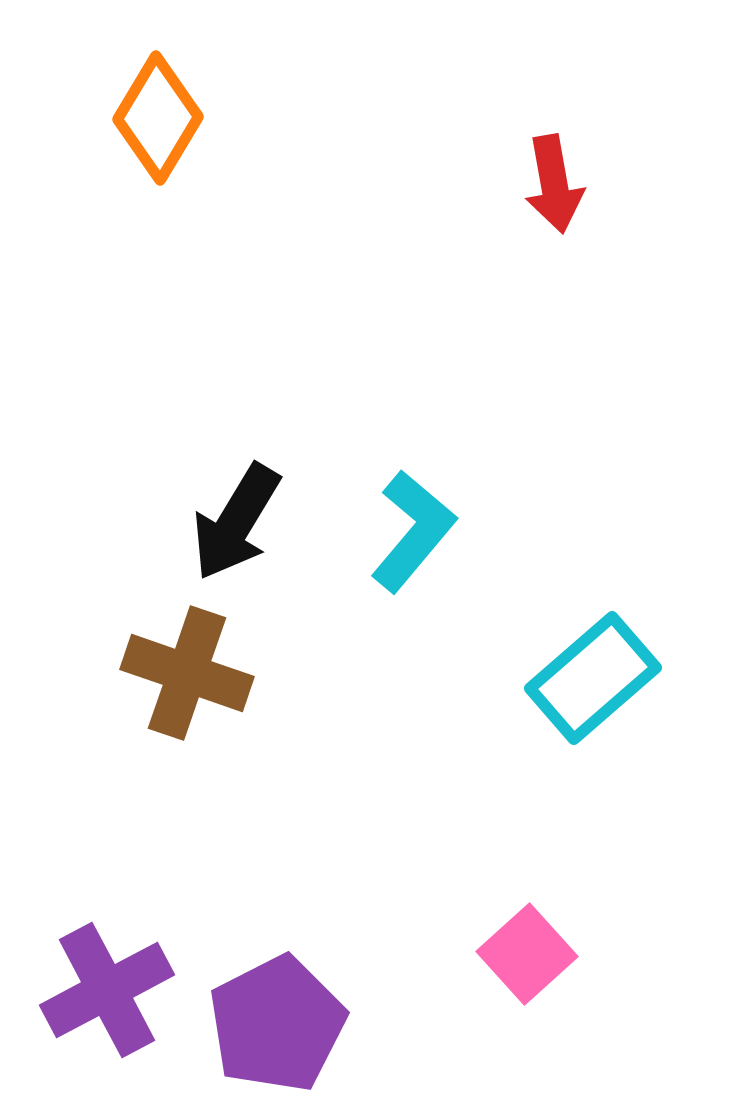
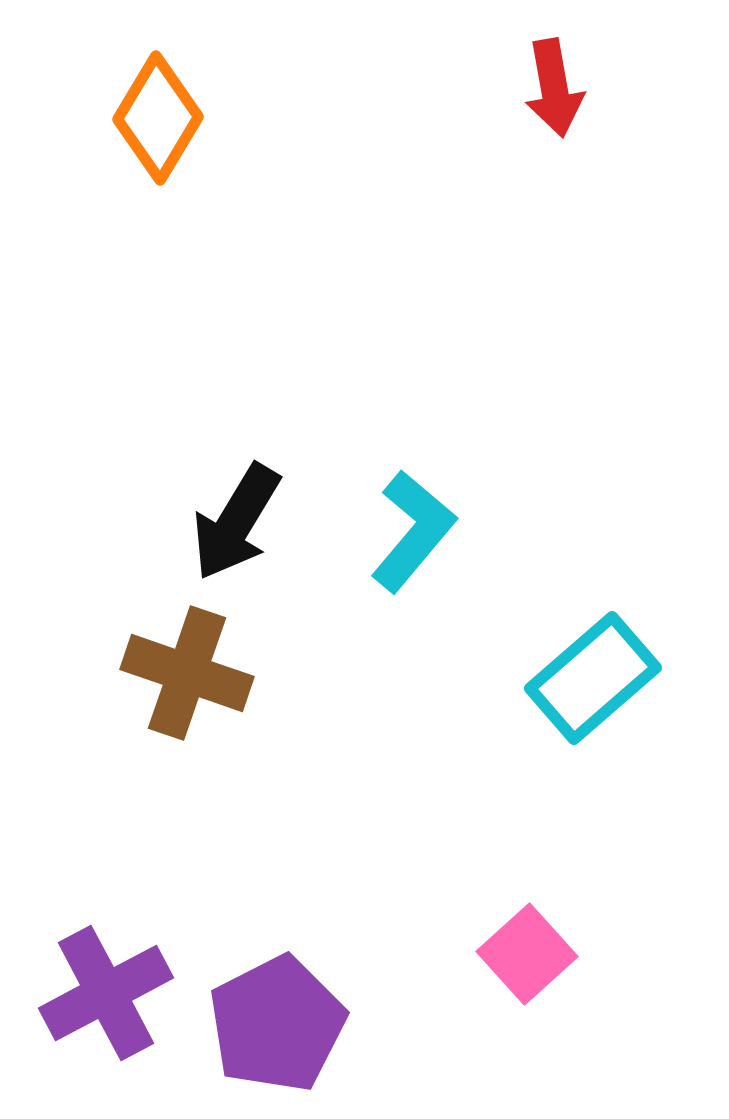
red arrow: moved 96 px up
purple cross: moved 1 px left, 3 px down
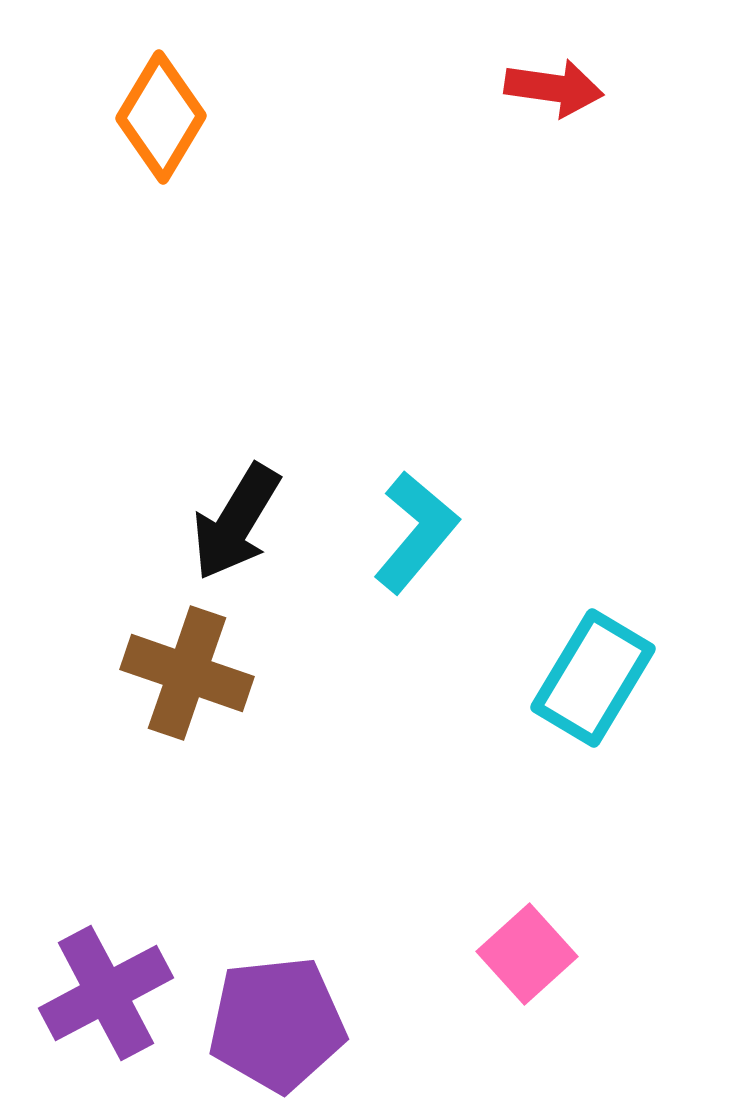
red arrow: rotated 72 degrees counterclockwise
orange diamond: moved 3 px right, 1 px up
cyan L-shape: moved 3 px right, 1 px down
cyan rectangle: rotated 18 degrees counterclockwise
purple pentagon: rotated 21 degrees clockwise
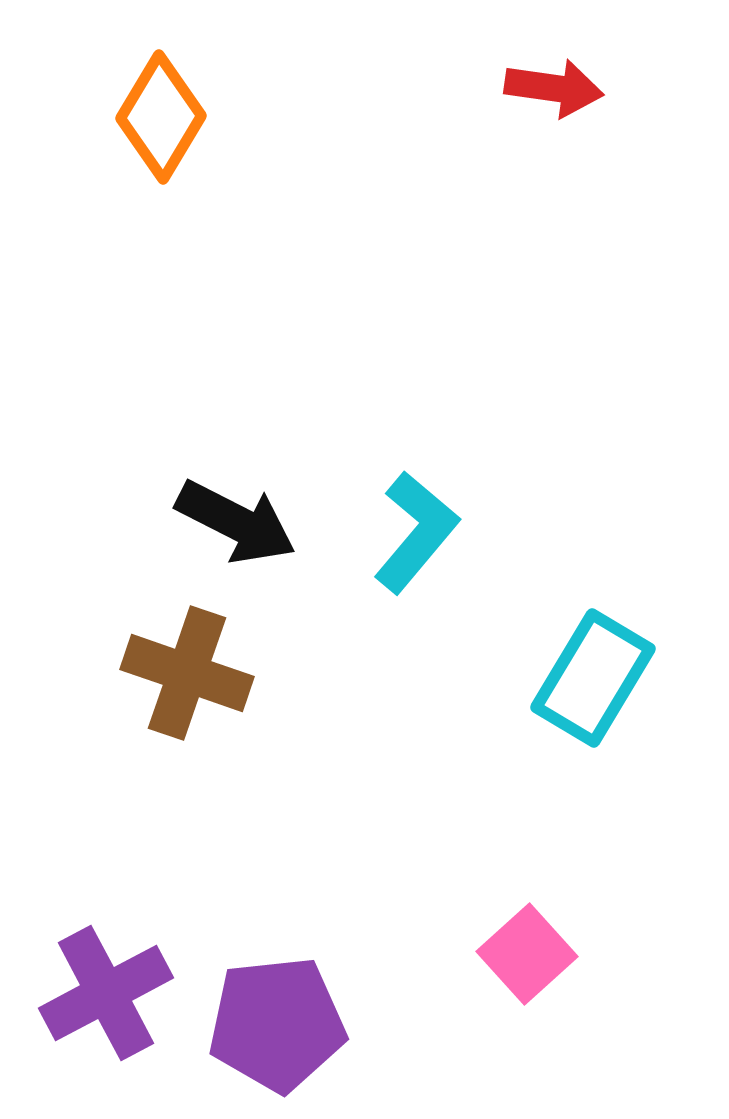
black arrow: rotated 94 degrees counterclockwise
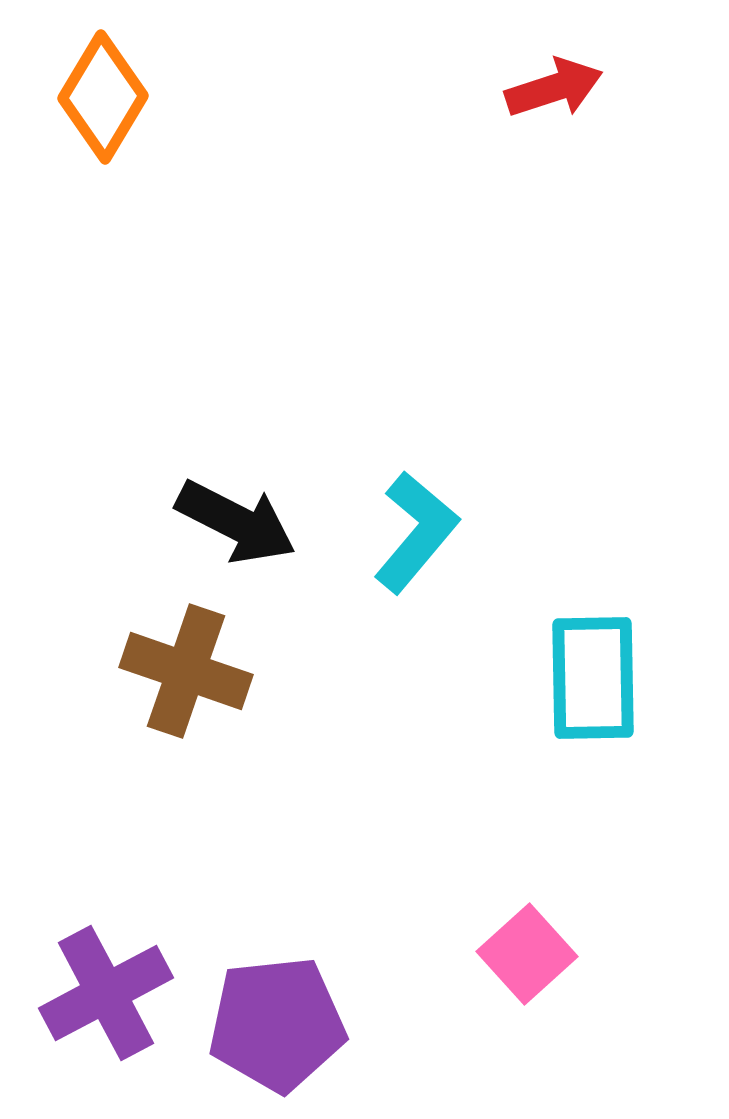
red arrow: rotated 26 degrees counterclockwise
orange diamond: moved 58 px left, 20 px up
brown cross: moved 1 px left, 2 px up
cyan rectangle: rotated 32 degrees counterclockwise
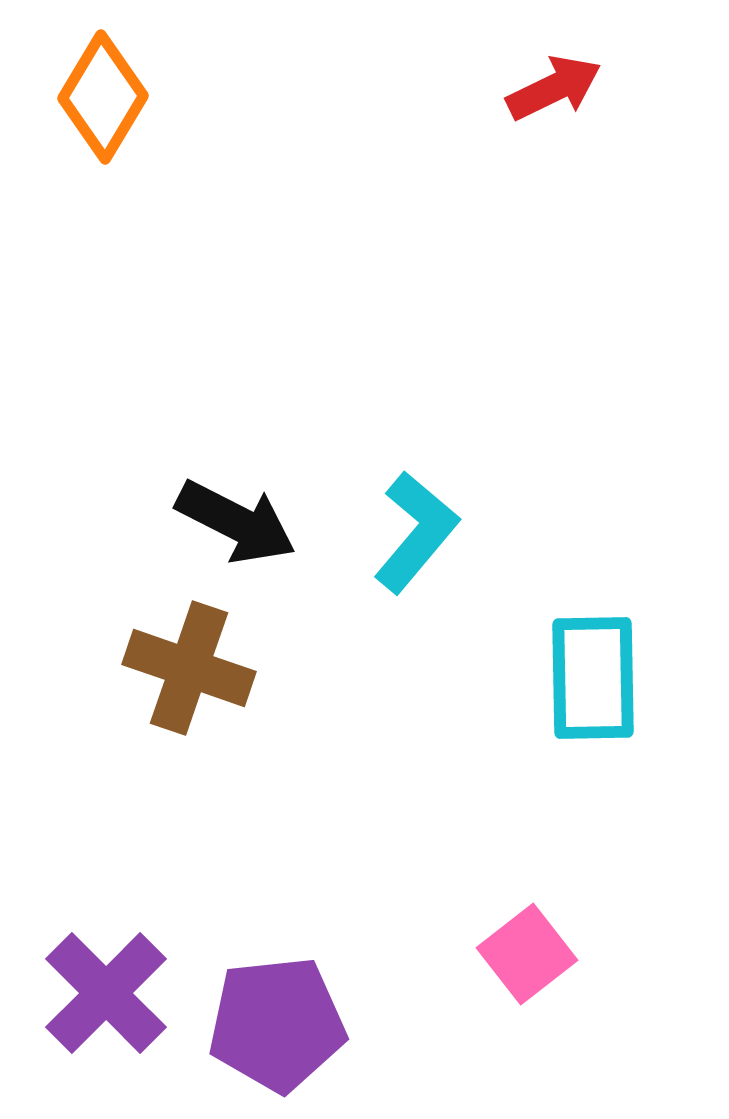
red arrow: rotated 8 degrees counterclockwise
brown cross: moved 3 px right, 3 px up
pink square: rotated 4 degrees clockwise
purple cross: rotated 17 degrees counterclockwise
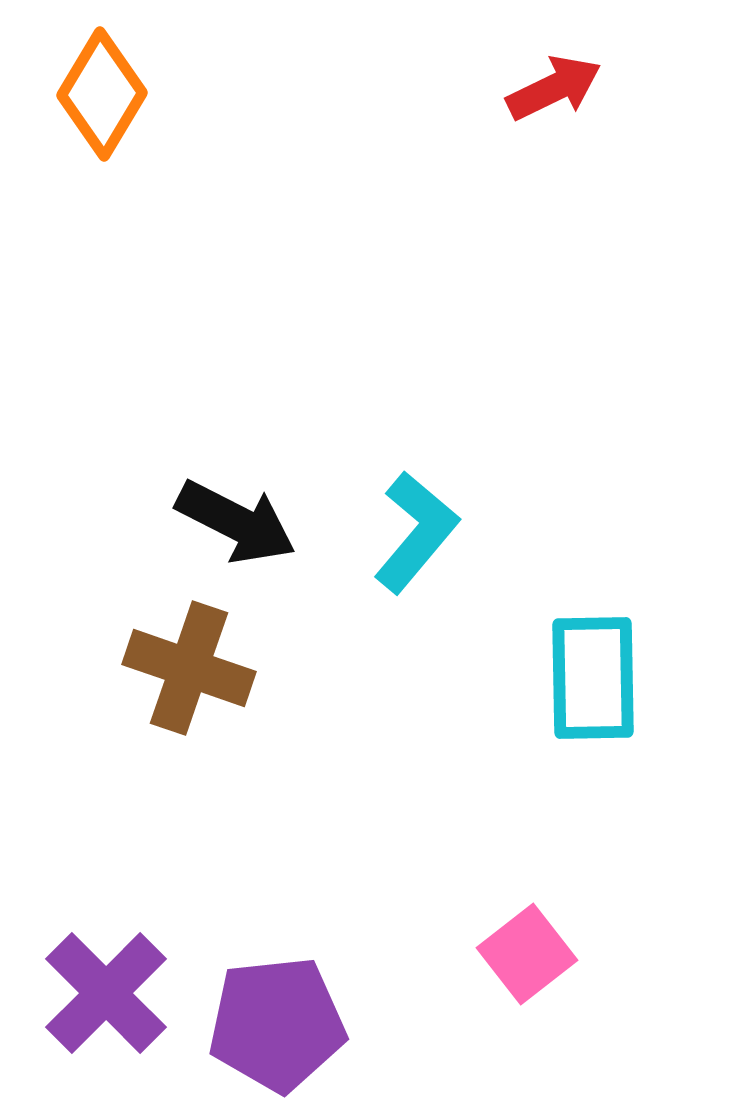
orange diamond: moved 1 px left, 3 px up
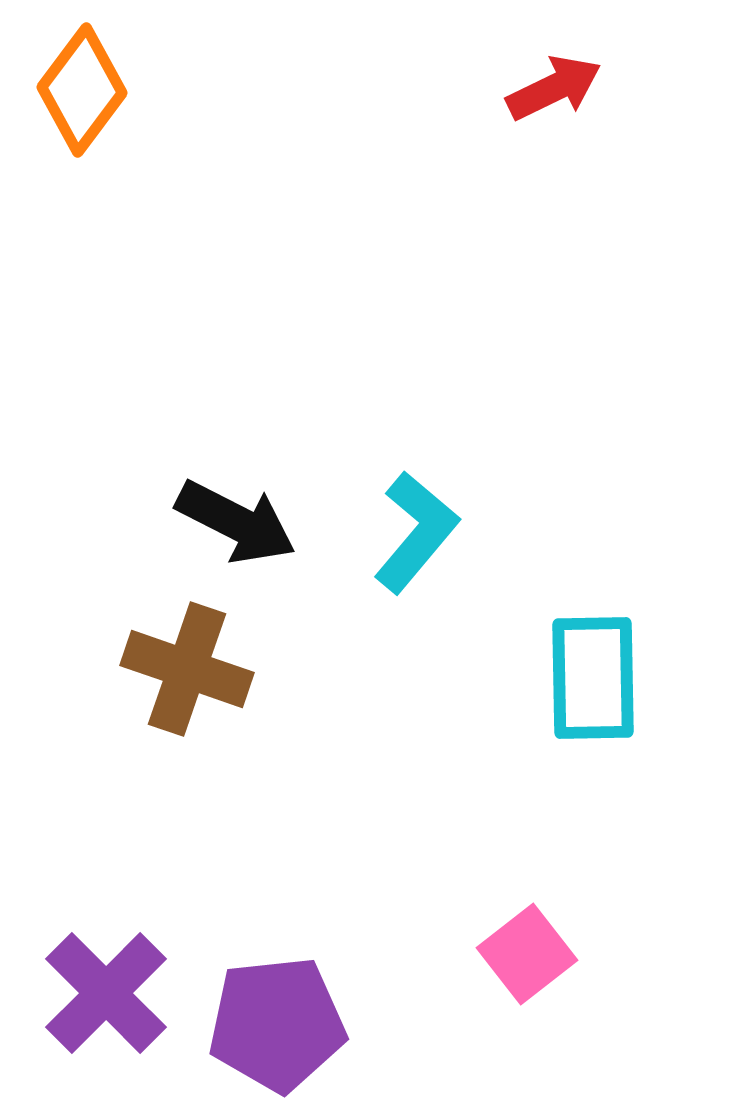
orange diamond: moved 20 px left, 4 px up; rotated 6 degrees clockwise
brown cross: moved 2 px left, 1 px down
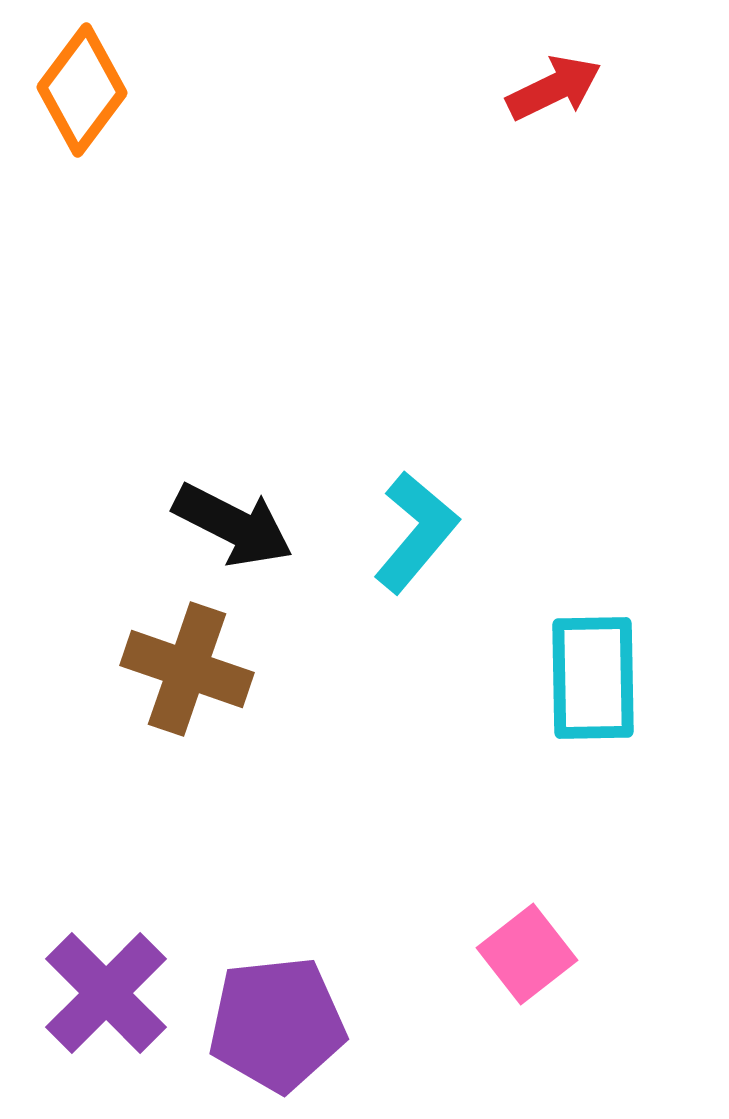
black arrow: moved 3 px left, 3 px down
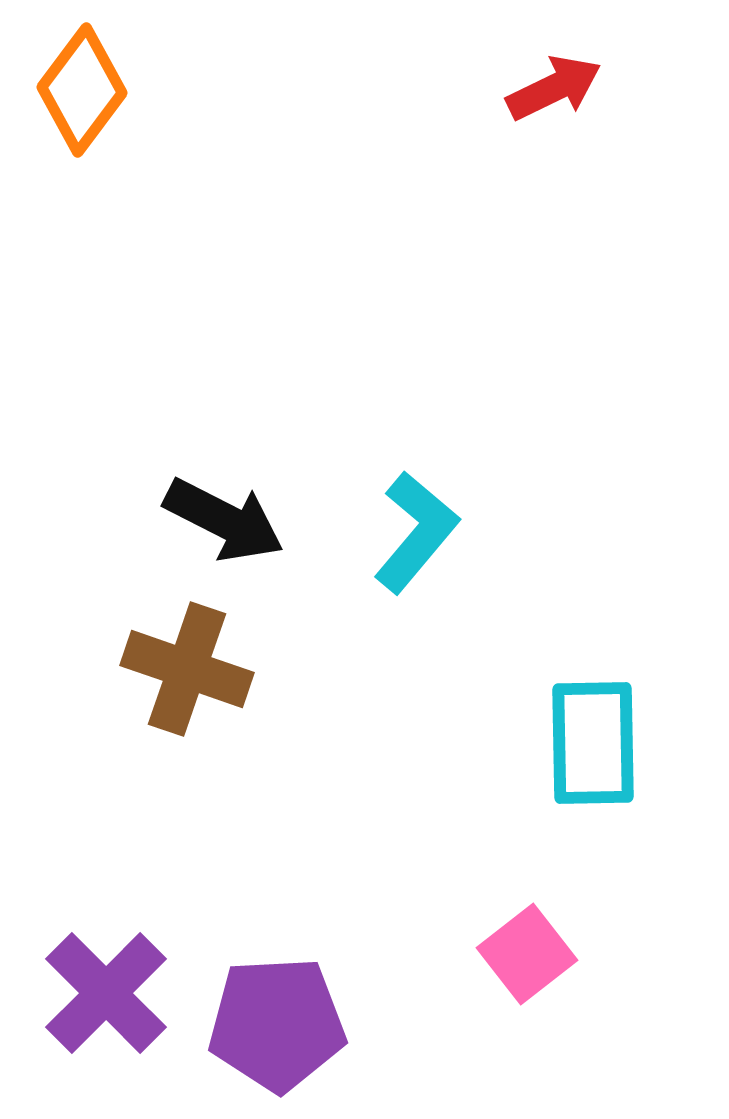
black arrow: moved 9 px left, 5 px up
cyan rectangle: moved 65 px down
purple pentagon: rotated 3 degrees clockwise
